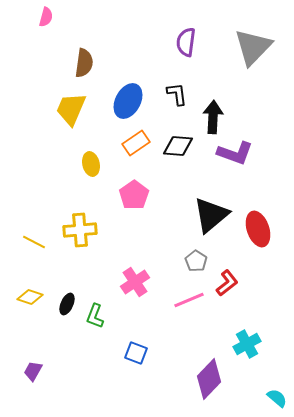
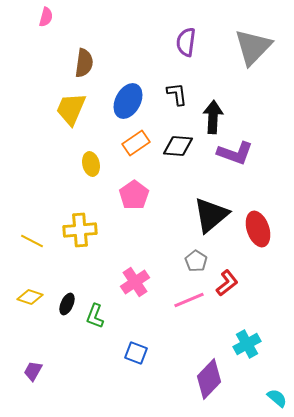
yellow line: moved 2 px left, 1 px up
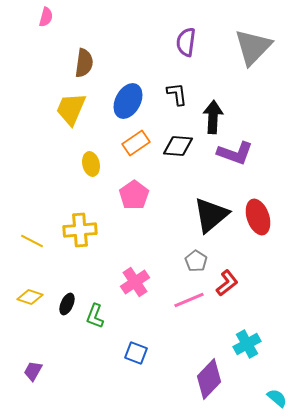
red ellipse: moved 12 px up
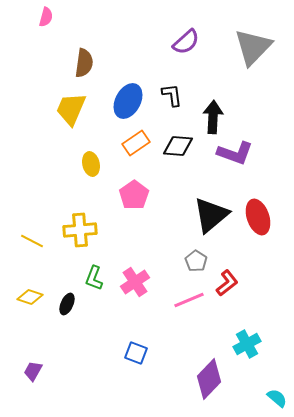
purple semicircle: rotated 140 degrees counterclockwise
black L-shape: moved 5 px left, 1 px down
green L-shape: moved 1 px left, 38 px up
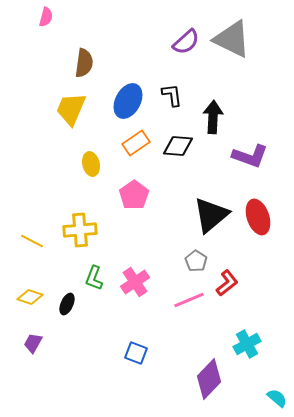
gray triangle: moved 21 px left, 8 px up; rotated 48 degrees counterclockwise
purple L-shape: moved 15 px right, 3 px down
purple trapezoid: moved 28 px up
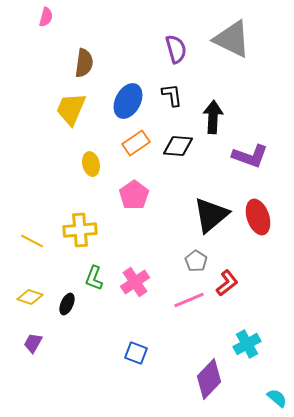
purple semicircle: moved 10 px left, 7 px down; rotated 64 degrees counterclockwise
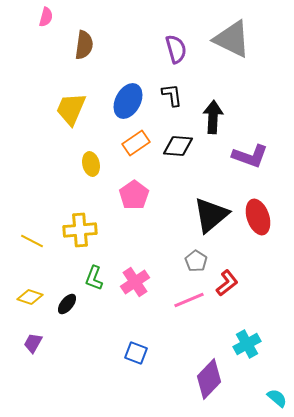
brown semicircle: moved 18 px up
black ellipse: rotated 15 degrees clockwise
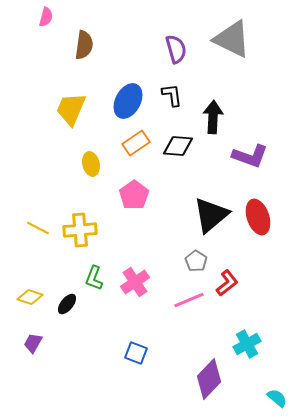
yellow line: moved 6 px right, 13 px up
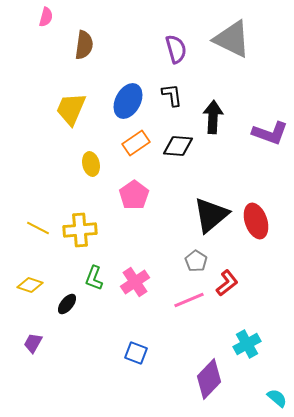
purple L-shape: moved 20 px right, 23 px up
red ellipse: moved 2 px left, 4 px down
yellow diamond: moved 12 px up
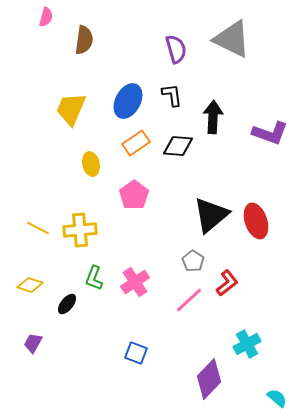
brown semicircle: moved 5 px up
gray pentagon: moved 3 px left
pink line: rotated 20 degrees counterclockwise
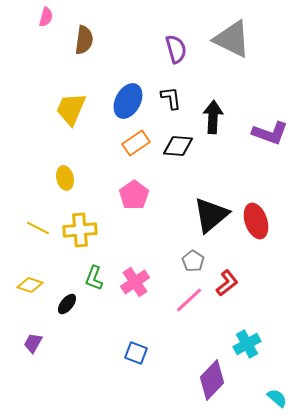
black L-shape: moved 1 px left, 3 px down
yellow ellipse: moved 26 px left, 14 px down
purple diamond: moved 3 px right, 1 px down
